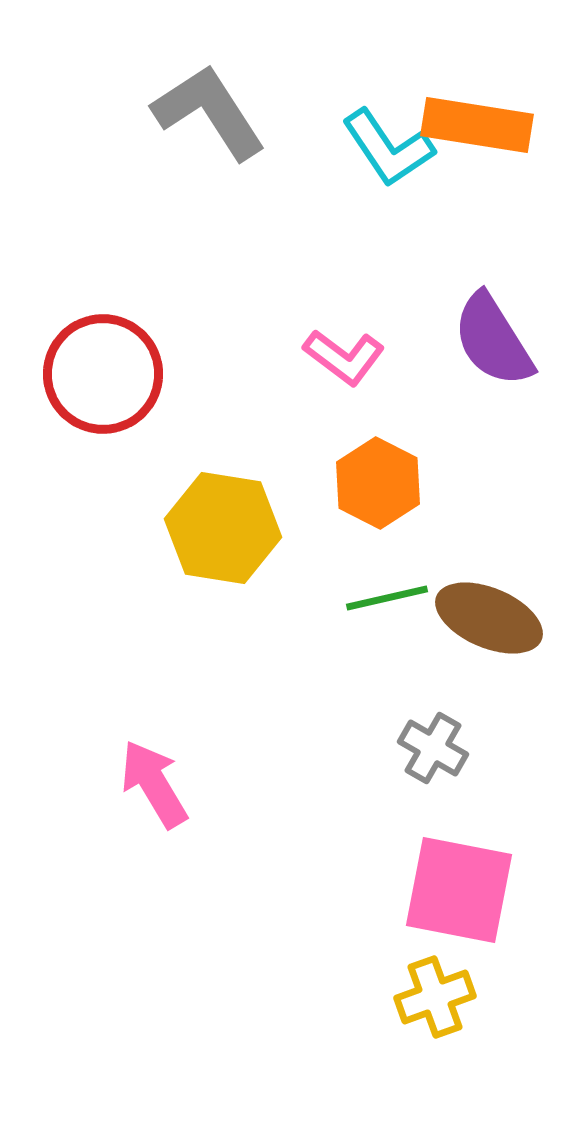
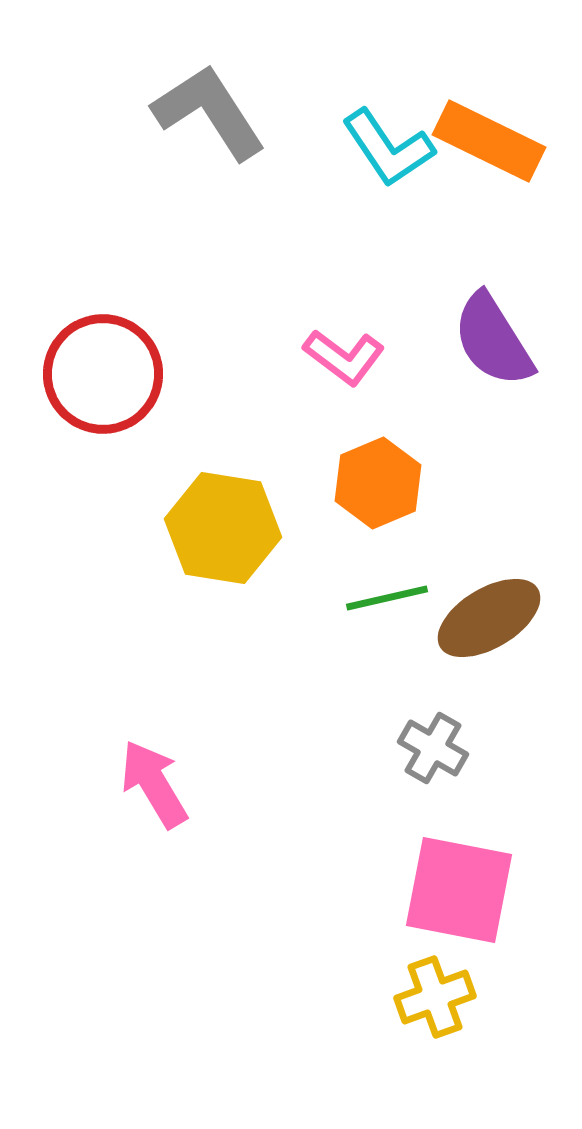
orange rectangle: moved 12 px right, 16 px down; rotated 17 degrees clockwise
orange hexagon: rotated 10 degrees clockwise
brown ellipse: rotated 54 degrees counterclockwise
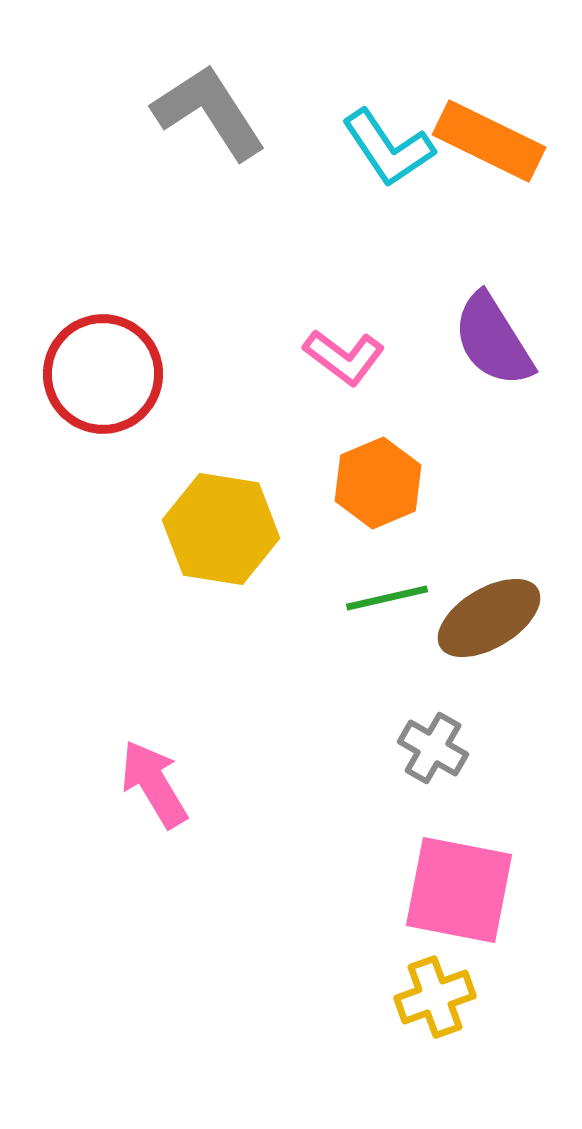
yellow hexagon: moved 2 px left, 1 px down
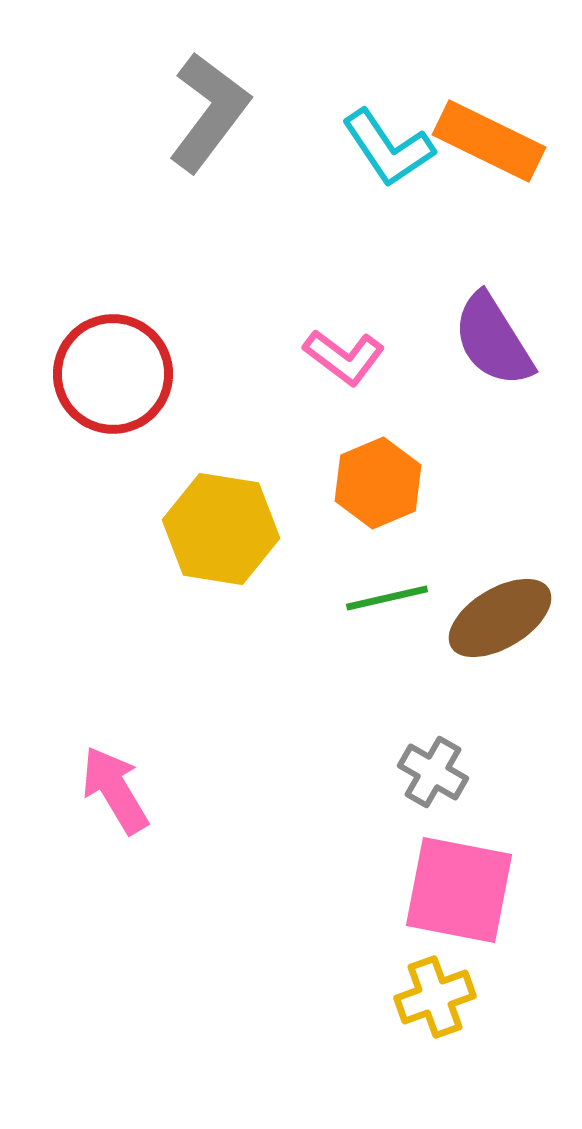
gray L-shape: rotated 70 degrees clockwise
red circle: moved 10 px right
brown ellipse: moved 11 px right
gray cross: moved 24 px down
pink arrow: moved 39 px left, 6 px down
